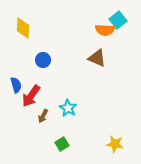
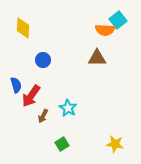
brown triangle: rotated 24 degrees counterclockwise
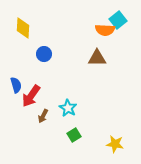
blue circle: moved 1 px right, 6 px up
green square: moved 12 px right, 9 px up
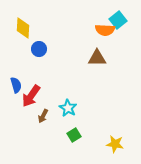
blue circle: moved 5 px left, 5 px up
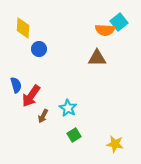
cyan square: moved 1 px right, 2 px down
